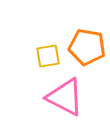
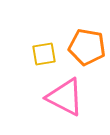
yellow square: moved 4 px left, 2 px up
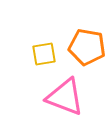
pink triangle: rotated 6 degrees counterclockwise
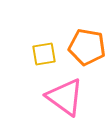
pink triangle: rotated 15 degrees clockwise
